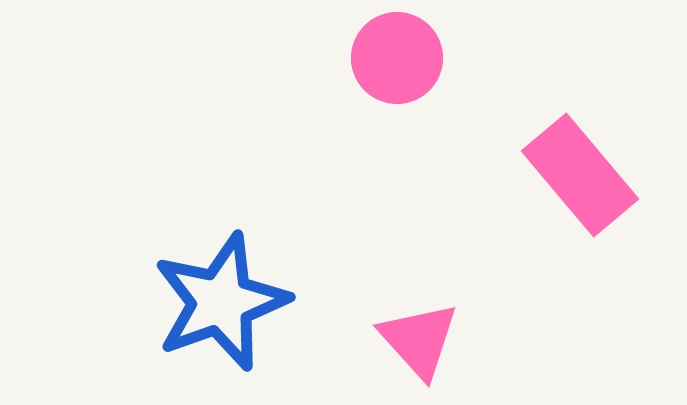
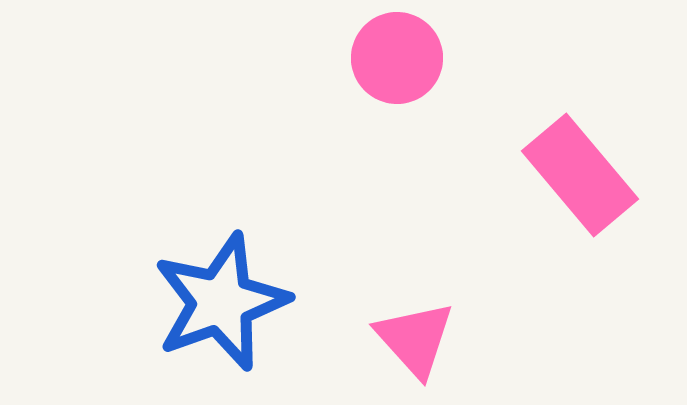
pink triangle: moved 4 px left, 1 px up
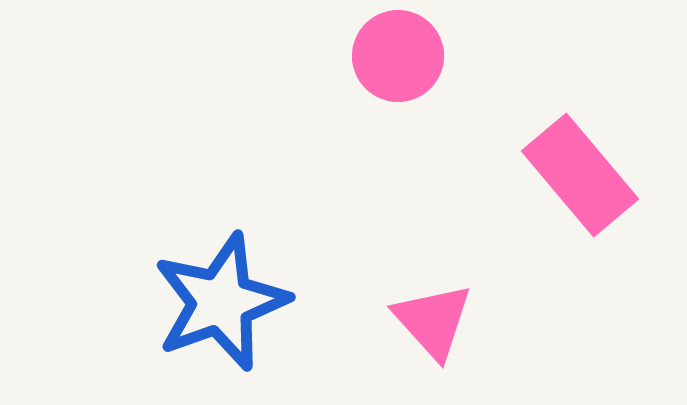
pink circle: moved 1 px right, 2 px up
pink triangle: moved 18 px right, 18 px up
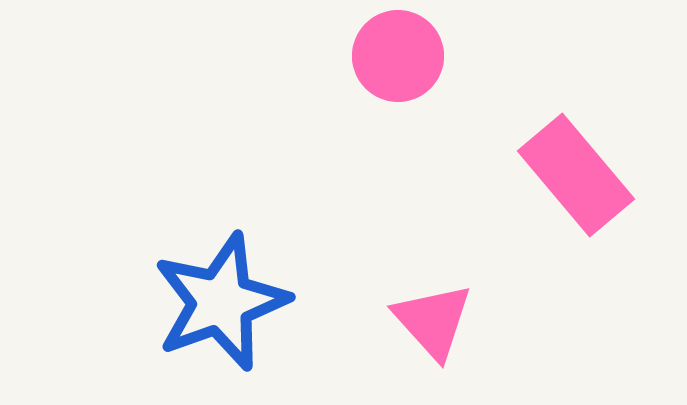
pink rectangle: moved 4 px left
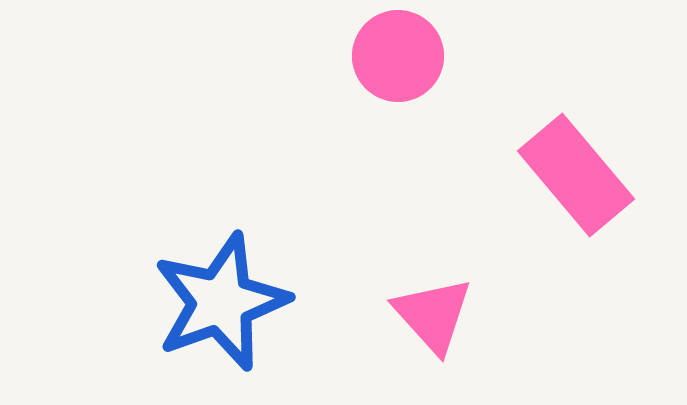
pink triangle: moved 6 px up
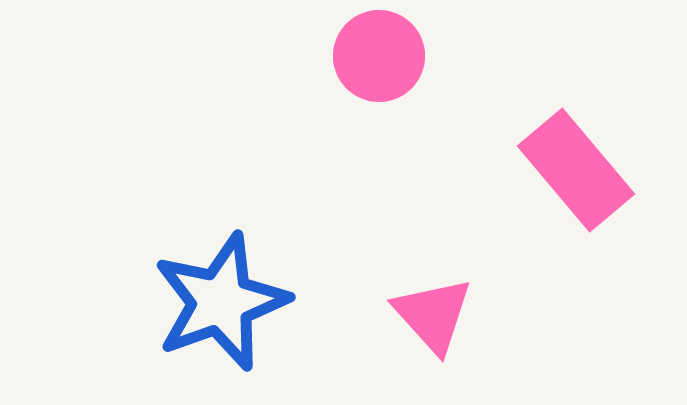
pink circle: moved 19 px left
pink rectangle: moved 5 px up
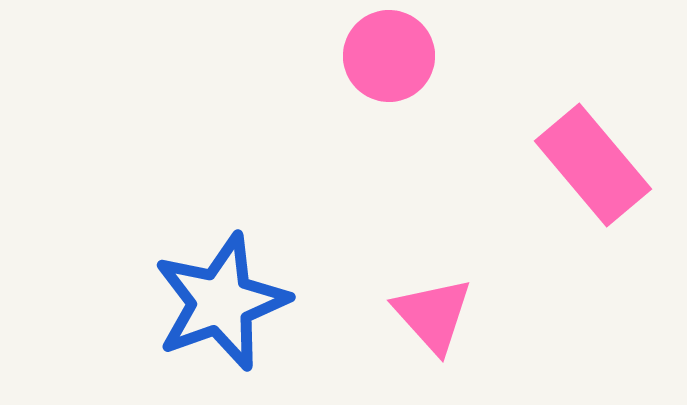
pink circle: moved 10 px right
pink rectangle: moved 17 px right, 5 px up
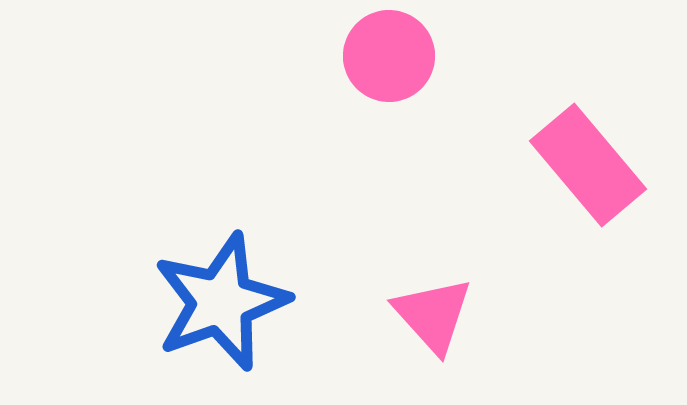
pink rectangle: moved 5 px left
